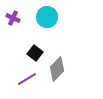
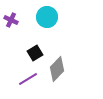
purple cross: moved 2 px left, 2 px down
black square: rotated 21 degrees clockwise
purple line: moved 1 px right
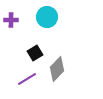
purple cross: rotated 24 degrees counterclockwise
purple line: moved 1 px left
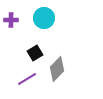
cyan circle: moved 3 px left, 1 px down
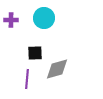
black square: rotated 28 degrees clockwise
gray diamond: rotated 30 degrees clockwise
purple line: rotated 54 degrees counterclockwise
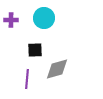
black square: moved 3 px up
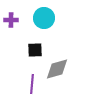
purple line: moved 5 px right, 5 px down
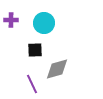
cyan circle: moved 5 px down
purple line: rotated 30 degrees counterclockwise
